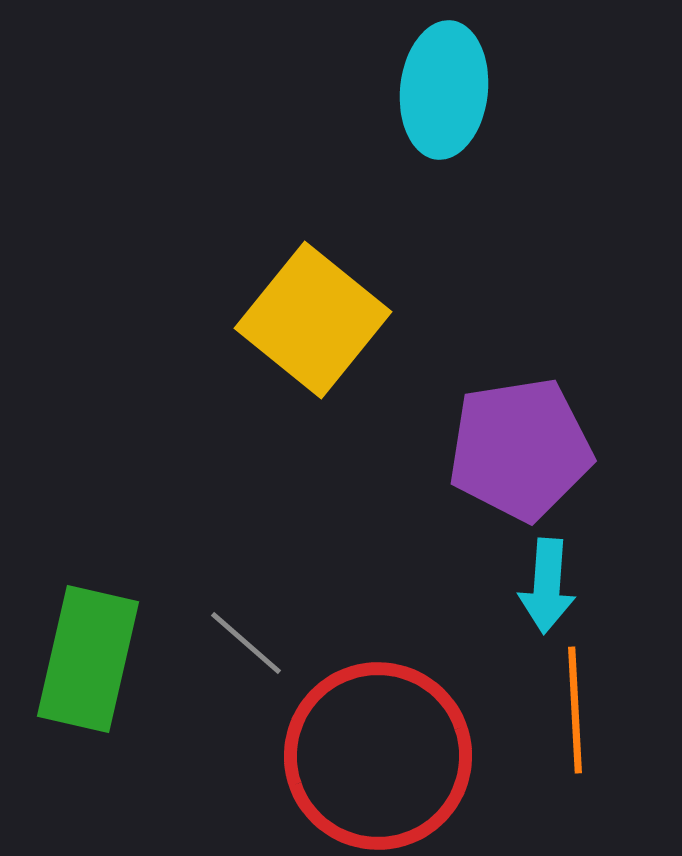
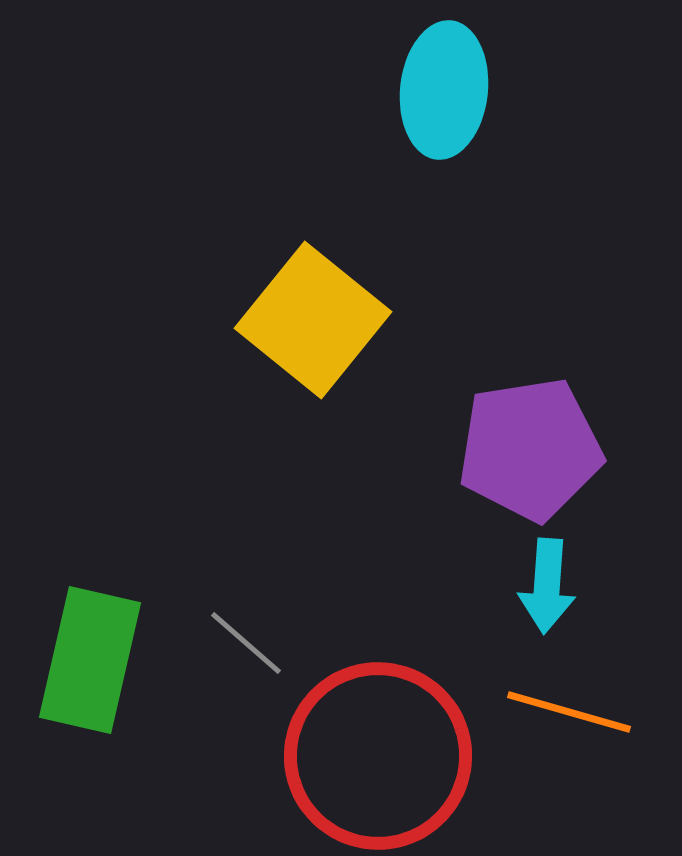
purple pentagon: moved 10 px right
green rectangle: moved 2 px right, 1 px down
orange line: moved 6 px left, 2 px down; rotated 71 degrees counterclockwise
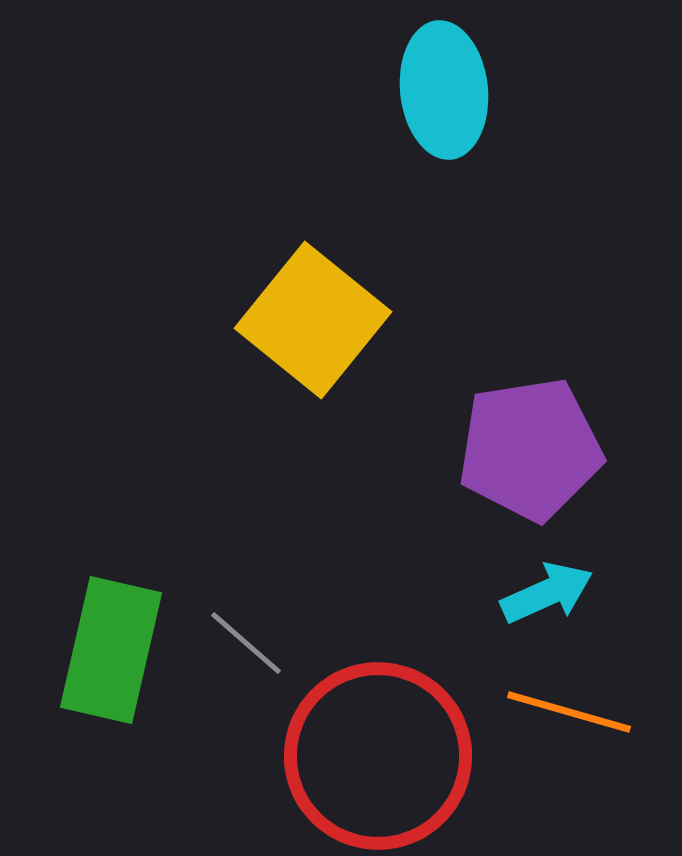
cyan ellipse: rotated 12 degrees counterclockwise
cyan arrow: moved 7 px down; rotated 118 degrees counterclockwise
green rectangle: moved 21 px right, 10 px up
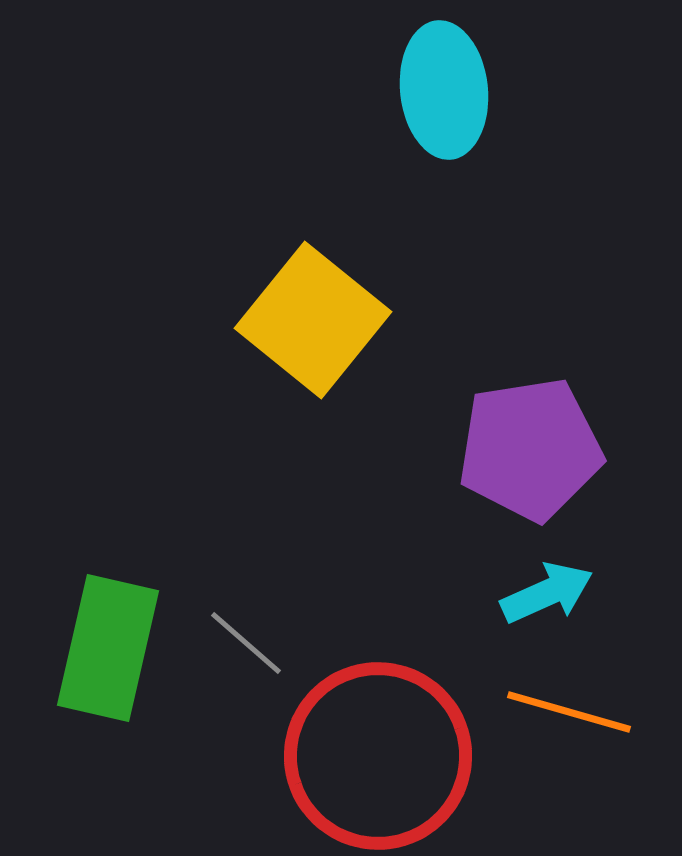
green rectangle: moved 3 px left, 2 px up
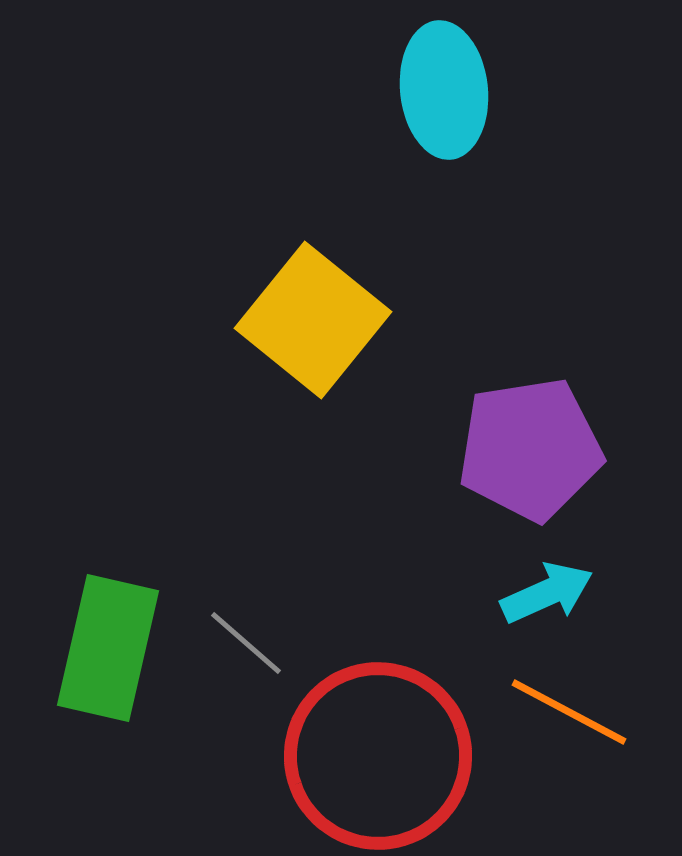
orange line: rotated 12 degrees clockwise
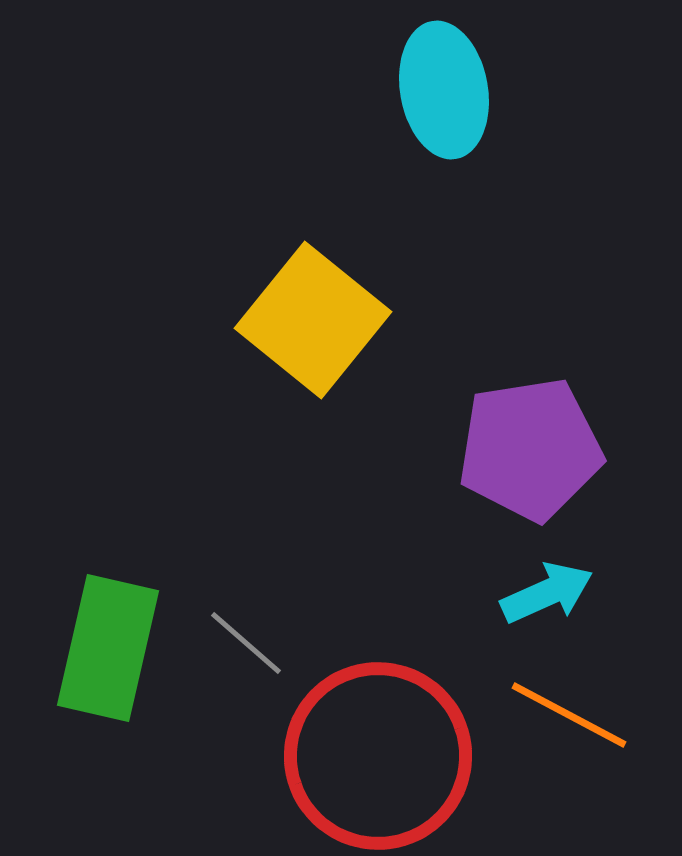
cyan ellipse: rotated 4 degrees counterclockwise
orange line: moved 3 px down
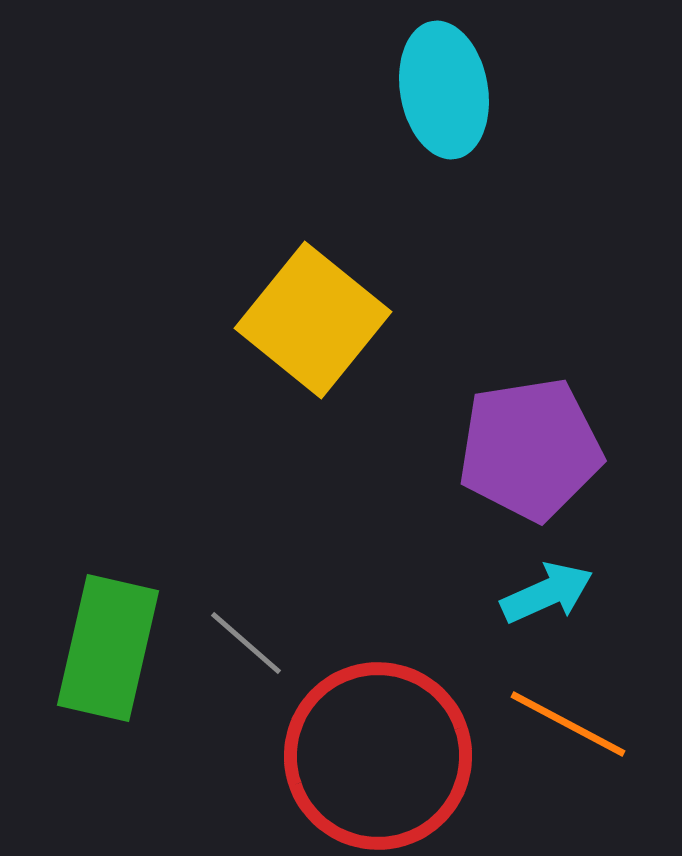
orange line: moved 1 px left, 9 px down
